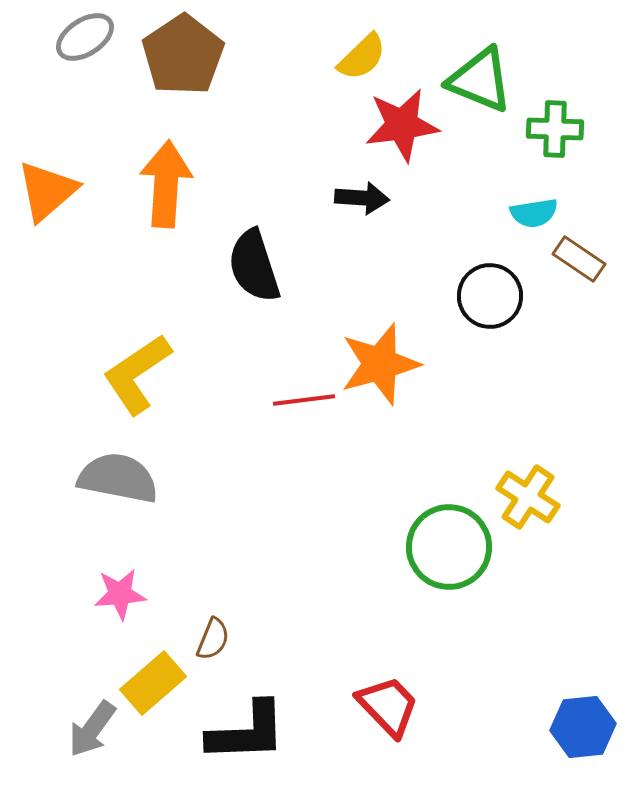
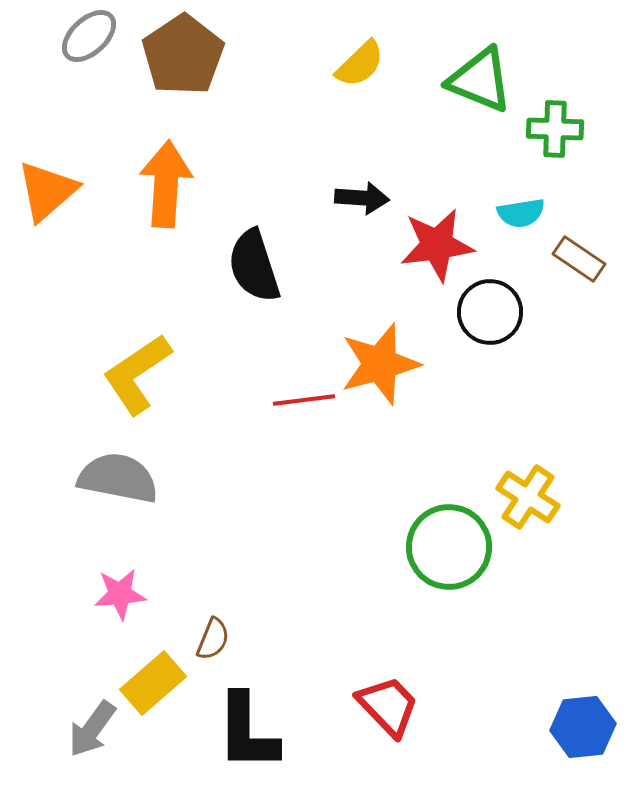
gray ellipse: moved 4 px right, 1 px up; rotated 10 degrees counterclockwise
yellow semicircle: moved 2 px left, 7 px down
red star: moved 35 px right, 120 px down
cyan semicircle: moved 13 px left
black circle: moved 16 px down
black L-shape: rotated 92 degrees clockwise
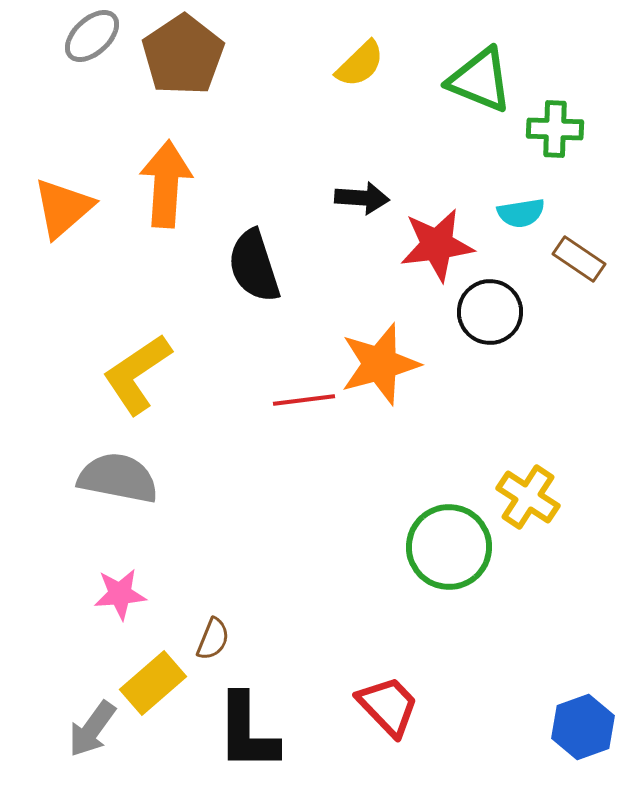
gray ellipse: moved 3 px right
orange triangle: moved 16 px right, 17 px down
blue hexagon: rotated 14 degrees counterclockwise
